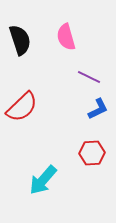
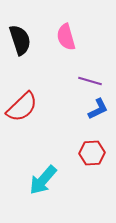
purple line: moved 1 px right, 4 px down; rotated 10 degrees counterclockwise
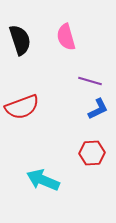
red semicircle: rotated 24 degrees clockwise
cyan arrow: rotated 72 degrees clockwise
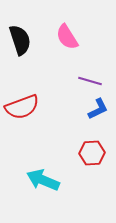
pink semicircle: moved 1 px right; rotated 16 degrees counterclockwise
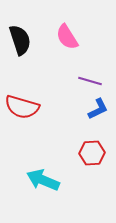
red semicircle: rotated 36 degrees clockwise
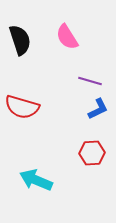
cyan arrow: moved 7 px left
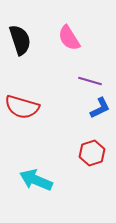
pink semicircle: moved 2 px right, 1 px down
blue L-shape: moved 2 px right, 1 px up
red hexagon: rotated 15 degrees counterclockwise
